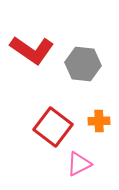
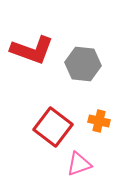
red L-shape: rotated 15 degrees counterclockwise
orange cross: rotated 15 degrees clockwise
pink triangle: rotated 8 degrees clockwise
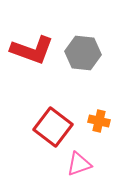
gray hexagon: moved 11 px up
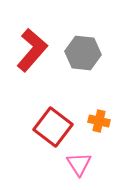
red L-shape: rotated 69 degrees counterclockwise
pink triangle: rotated 44 degrees counterclockwise
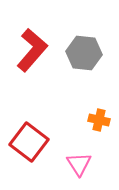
gray hexagon: moved 1 px right
orange cross: moved 1 px up
red square: moved 24 px left, 15 px down
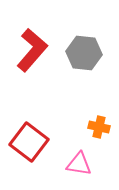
orange cross: moved 7 px down
pink triangle: rotated 48 degrees counterclockwise
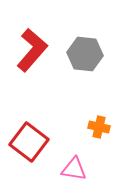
gray hexagon: moved 1 px right, 1 px down
pink triangle: moved 5 px left, 5 px down
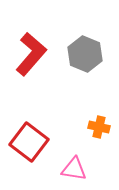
red L-shape: moved 1 px left, 4 px down
gray hexagon: rotated 16 degrees clockwise
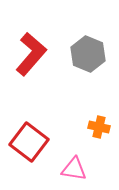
gray hexagon: moved 3 px right
